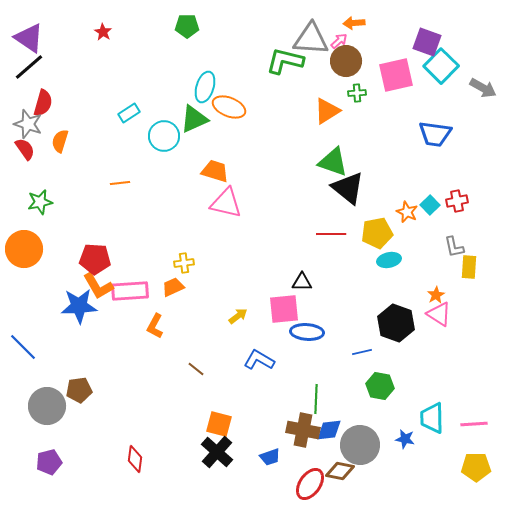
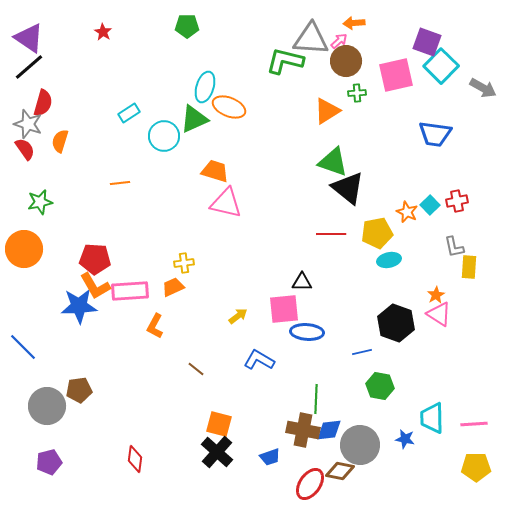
orange L-shape at (98, 286): moved 3 px left
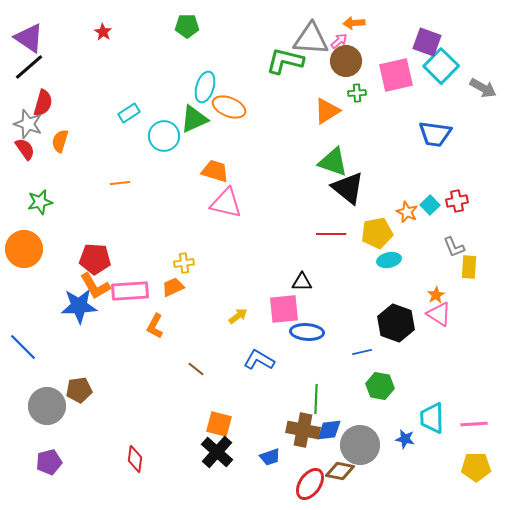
gray L-shape at (454, 247): rotated 10 degrees counterclockwise
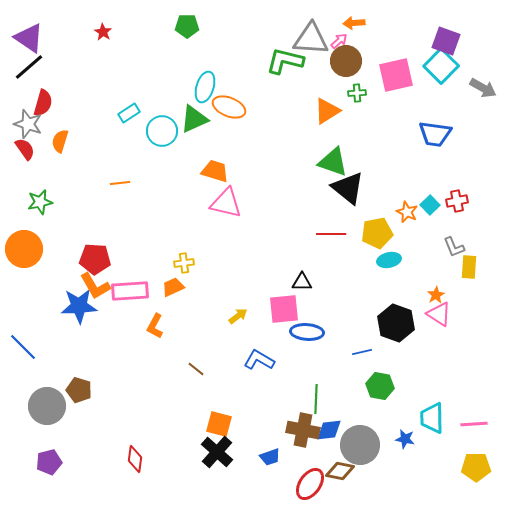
purple square at (427, 42): moved 19 px right, 1 px up
cyan circle at (164, 136): moved 2 px left, 5 px up
brown pentagon at (79, 390): rotated 25 degrees clockwise
